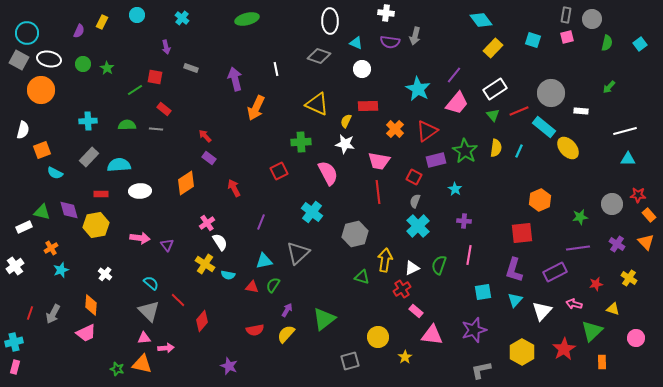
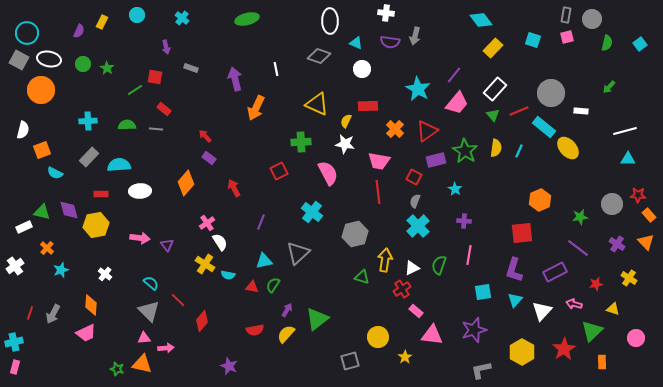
white rectangle at (495, 89): rotated 15 degrees counterclockwise
orange diamond at (186, 183): rotated 15 degrees counterclockwise
orange cross at (51, 248): moved 4 px left; rotated 16 degrees counterclockwise
purple line at (578, 248): rotated 45 degrees clockwise
green triangle at (324, 319): moved 7 px left
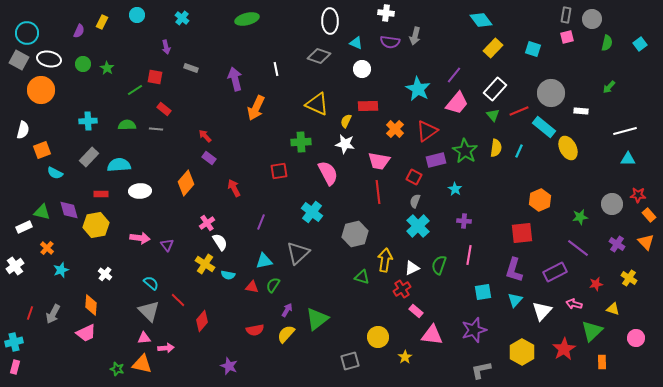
cyan square at (533, 40): moved 9 px down
yellow ellipse at (568, 148): rotated 15 degrees clockwise
red square at (279, 171): rotated 18 degrees clockwise
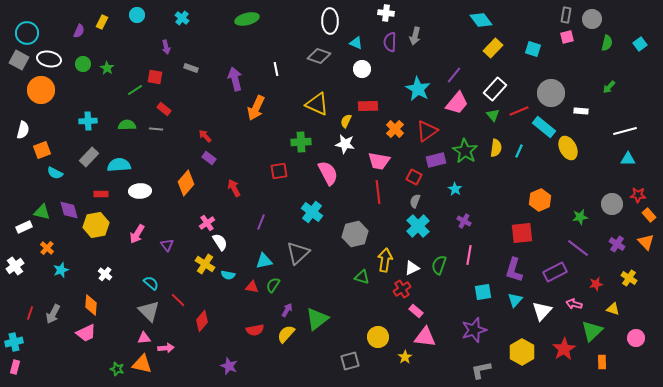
purple semicircle at (390, 42): rotated 84 degrees clockwise
purple cross at (464, 221): rotated 24 degrees clockwise
pink arrow at (140, 238): moved 3 px left, 4 px up; rotated 114 degrees clockwise
pink triangle at (432, 335): moved 7 px left, 2 px down
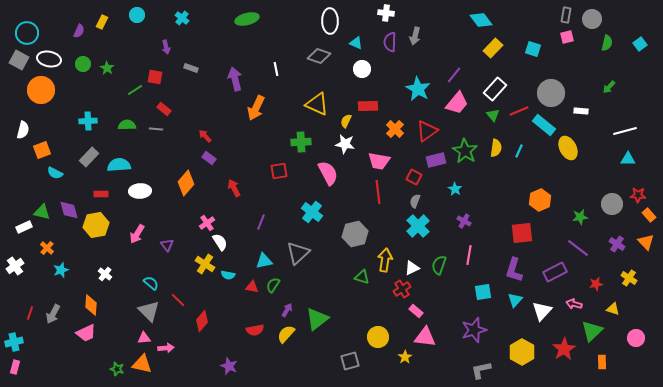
cyan rectangle at (544, 127): moved 2 px up
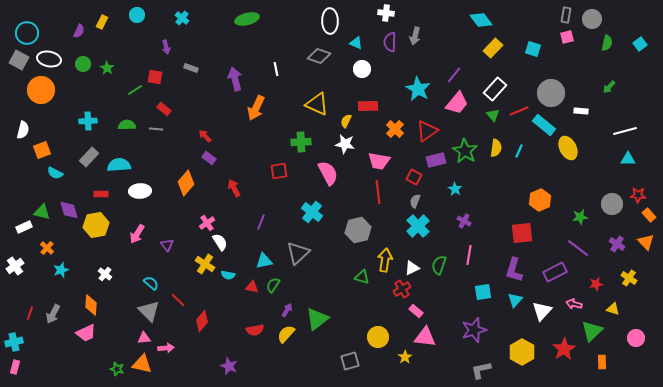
gray hexagon at (355, 234): moved 3 px right, 4 px up
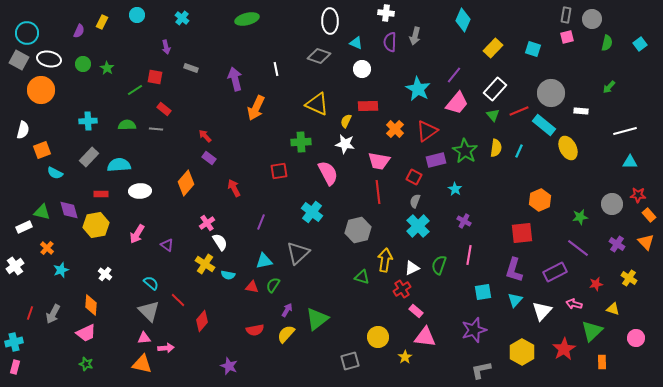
cyan diamond at (481, 20): moved 18 px left; rotated 60 degrees clockwise
cyan triangle at (628, 159): moved 2 px right, 3 px down
purple triangle at (167, 245): rotated 16 degrees counterclockwise
green star at (117, 369): moved 31 px left, 5 px up
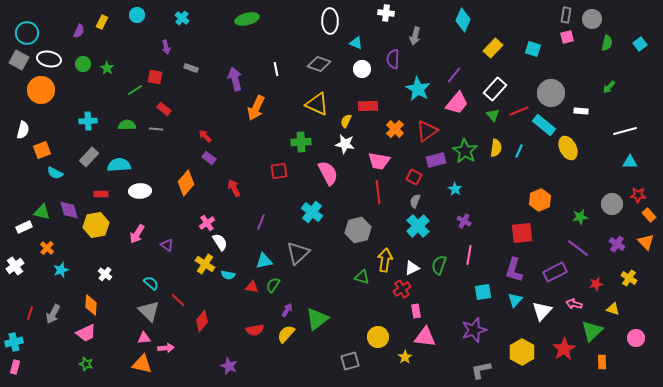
purple semicircle at (390, 42): moved 3 px right, 17 px down
gray diamond at (319, 56): moved 8 px down
pink rectangle at (416, 311): rotated 40 degrees clockwise
